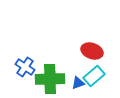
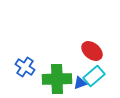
red ellipse: rotated 20 degrees clockwise
green cross: moved 7 px right
blue triangle: moved 2 px right
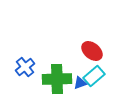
blue cross: rotated 18 degrees clockwise
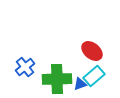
blue triangle: moved 1 px down
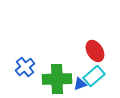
red ellipse: moved 3 px right; rotated 20 degrees clockwise
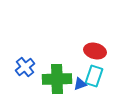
red ellipse: rotated 45 degrees counterclockwise
cyan rectangle: rotated 30 degrees counterclockwise
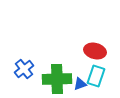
blue cross: moved 1 px left, 2 px down
cyan rectangle: moved 2 px right
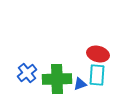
red ellipse: moved 3 px right, 3 px down
blue cross: moved 3 px right, 4 px down
cyan rectangle: moved 1 px right, 1 px up; rotated 15 degrees counterclockwise
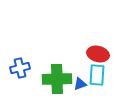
blue cross: moved 7 px left, 5 px up; rotated 24 degrees clockwise
